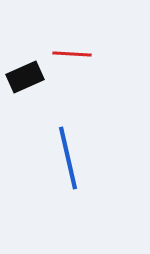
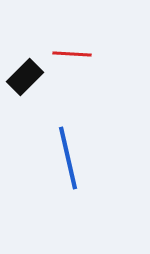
black rectangle: rotated 21 degrees counterclockwise
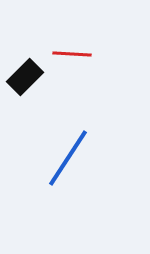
blue line: rotated 46 degrees clockwise
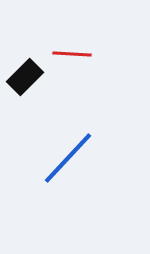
blue line: rotated 10 degrees clockwise
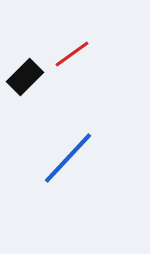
red line: rotated 39 degrees counterclockwise
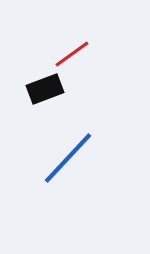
black rectangle: moved 20 px right, 12 px down; rotated 24 degrees clockwise
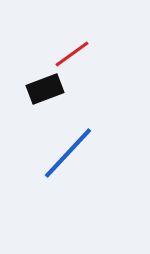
blue line: moved 5 px up
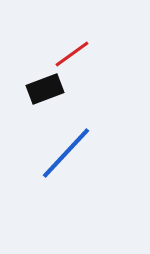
blue line: moved 2 px left
